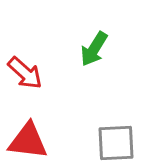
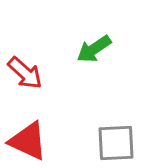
green arrow: rotated 24 degrees clockwise
red triangle: rotated 18 degrees clockwise
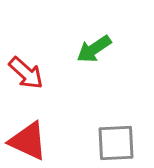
red arrow: moved 1 px right
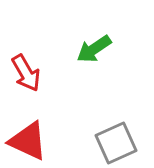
red arrow: rotated 18 degrees clockwise
gray square: rotated 21 degrees counterclockwise
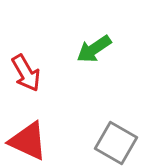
gray square: rotated 36 degrees counterclockwise
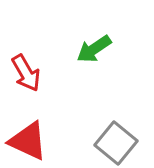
gray square: rotated 9 degrees clockwise
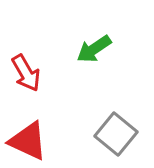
gray square: moved 9 px up
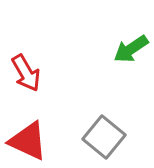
green arrow: moved 37 px right
gray square: moved 12 px left, 3 px down
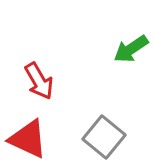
red arrow: moved 13 px right, 8 px down
red triangle: moved 2 px up
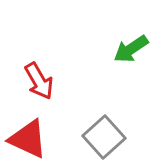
gray square: rotated 9 degrees clockwise
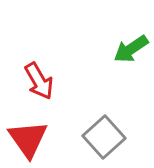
red triangle: rotated 30 degrees clockwise
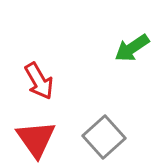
green arrow: moved 1 px right, 1 px up
red triangle: moved 8 px right
